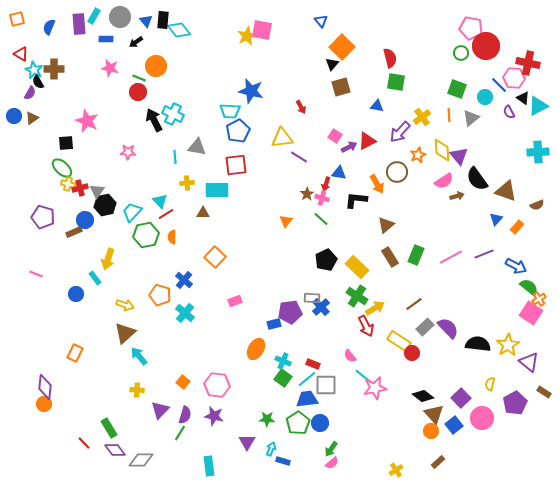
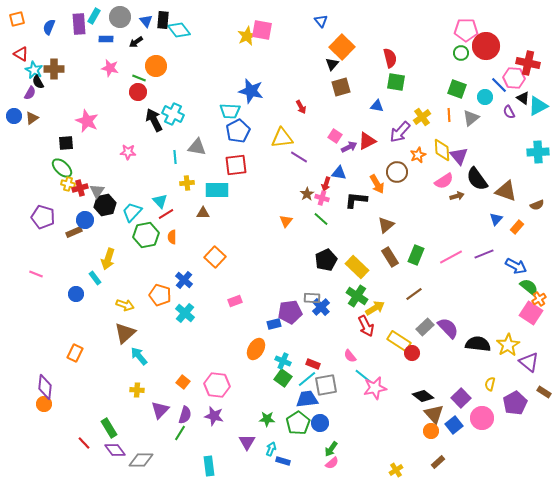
pink pentagon at (471, 28): moved 5 px left, 2 px down; rotated 10 degrees counterclockwise
brown line at (414, 304): moved 10 px up
gray square at (326, 385): rotated 10 degrees counterclockwise
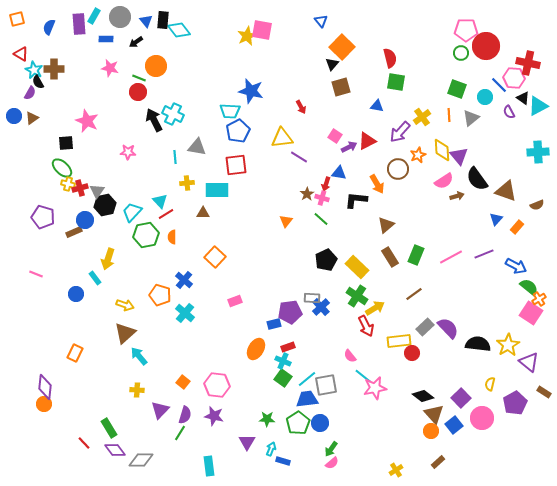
brown circle at (397, 172): moved 1 px right, 3 px up
yellow rectangle at (399, 341): rotated 40 degrees counterclockwise
red rectangle at (313, 364): moved 25 px left, 17 px up; rotated 40 degrees counterclockwise
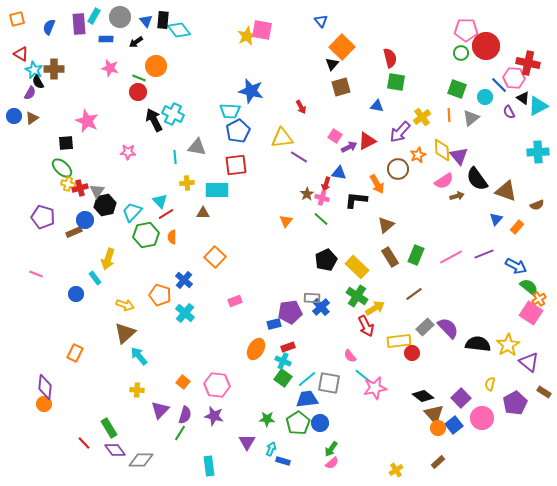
gray square at (326, 385): moved 3 px right, 2 px up; rotated 20 degrees clockwise
orange circle at (431, 431): moved 7 px right, 3 px up
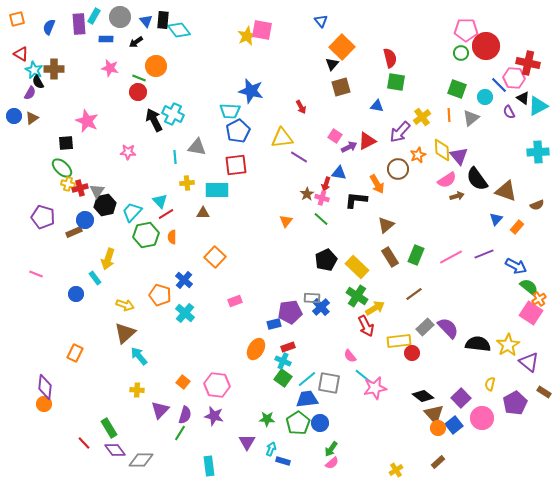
pink semicircle at (444, 181): moved 3 px right, 1 px up
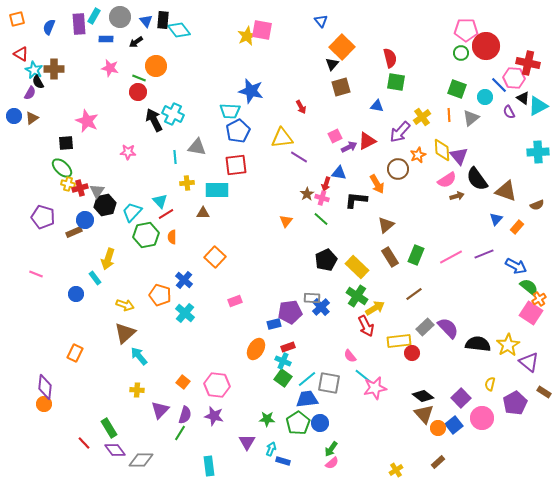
pink square at (335, 136): rotated 32 degrees clockwise
brown triangle at (434, 414): moved 10 px left
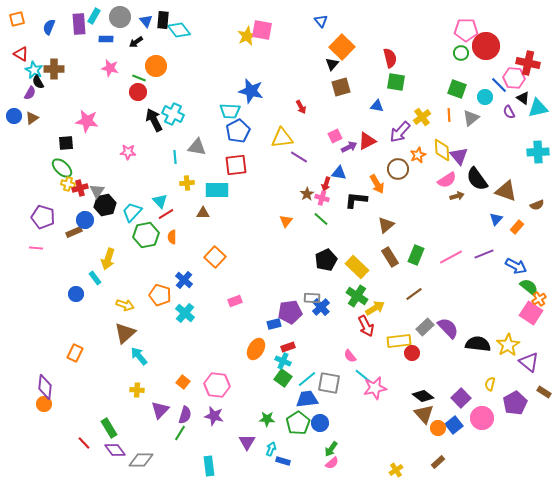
cyan triangle at (538, 106): moved 2 px down; rotated 15 degrees clockwise
pink star at (87, 121): rotated 15 degrees counterclockwise
pink line at (36, 274): moved 26 px up; rotated 16 degrees counterclockwise
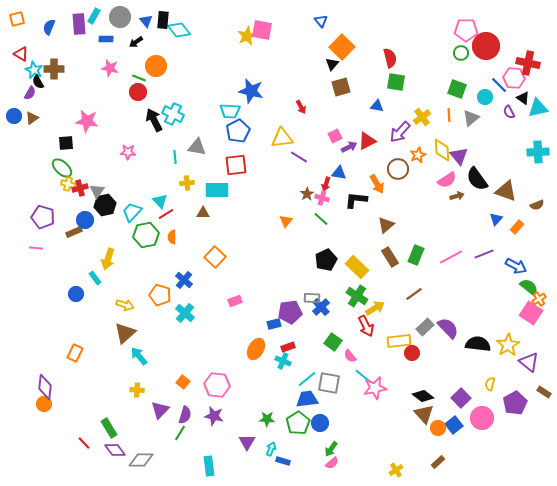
green square at (283, 378): moved 50 px right, 36 px up
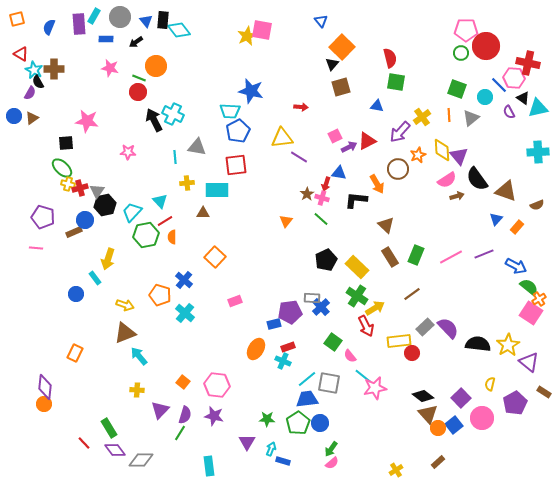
red arrow at (301, 107): rotated 56 degrees counterclockwise
red line at (166, 214): moved 1 px left, 7 px down
brown triangle at (386, 225): rotated 36 degrees counterclockwise
brown line at (414, 294): moved 2 px left
brown triangle at (125, 333): rotated 20 degrees clockwise
brown triangle at (424, 414): moved 4 px right
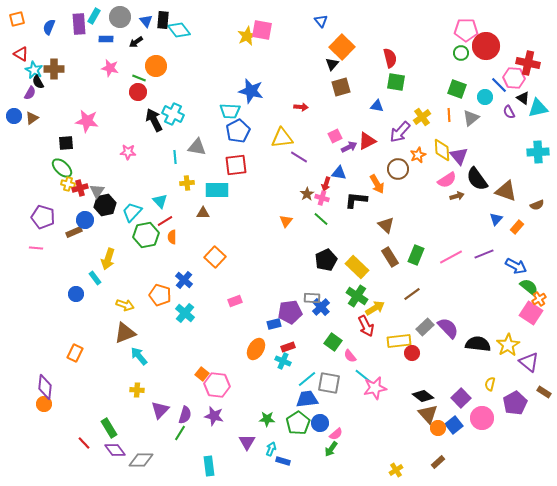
orange square at (183, 382): moved 19 px right, 8 px up
pink semicircle at (332, 463): moved 4 px right, 29 px up
